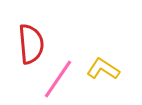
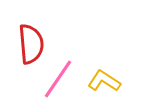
yellow L-shape: moved 1 px right, 12 px down
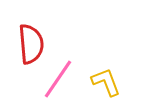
yellow L-shape: moved 2 px right, 1 px down; rotated 36 degrees clockwise
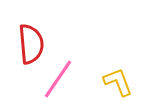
yellow L-shape: moved 12 px right
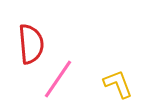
yellow L-shape: moved 2 px down
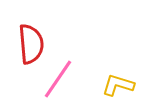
yellow L-shape: moved 1 px down; rotated 52 degrees counterclockwise
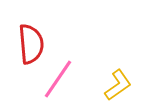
yellow L-shape: rotated 128 degrees clockwise
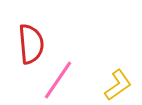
pink line: moved 1 px down
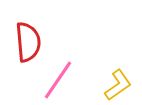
red semicircle: moved 3 px left, 2 px up
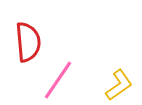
yellow L-shape: moved 1 px right
